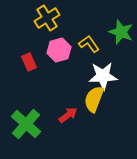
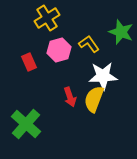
red arrow: moved 2 px right, 18 px up; rotated 108 degrees clockwise
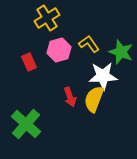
green star: moved 20 px down
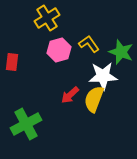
red rectangle: moved 17 px left; rotated 30 degrees clockwise
red arrow: moved 2 px up; rotated 66 degrees clockwise
green cross: rotated 20 degrees clockwise
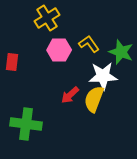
pink hexagon: rotated 15 degrees clockwise
green cross: rotated 36 degrees clockwise
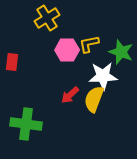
yellow L-shape: rotated 65 degrees counterclockwise
pink hexagon: moved 8 px right
